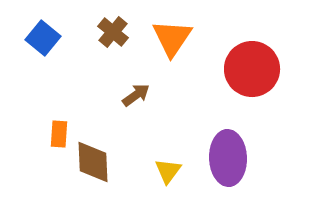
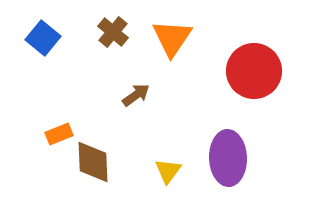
red circle: moved 2 px right, 2 px down
orange rectangle: rotated 64 degrees clockwise
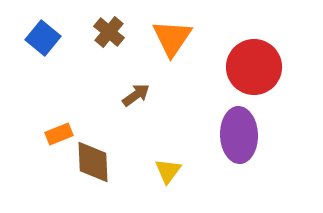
brown cross: moved 4 px left
red circle: moved 4 px up
purple ellipse: moved 11 px right, 23 px up
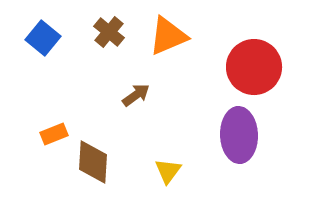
orange triangle: moved 4 px left, 2 px up; rotated 33 degrees clockwise
orange rectangle: moved 5 px left
brown diamond: rotated 6 degrees clockwise
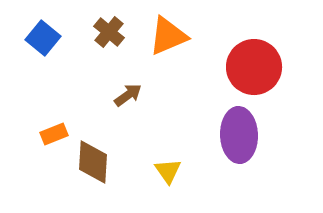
brown arrow: moved 8 px left
yellow triangle: rotated 12 degrees counterclockwise
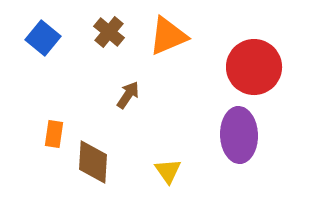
brown arrow: rotated 20 degrees counterclockwise
orange rectangle: rotated 60 degrees counterclockwise
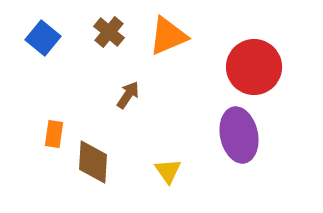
purple ellipse: rotated 10 degrees counterclockwise
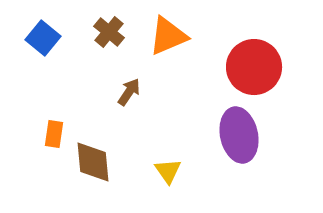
brown arrow: moved 1 px right, 3 px up
brown diamond: rotated 9 degrees counterclockwise
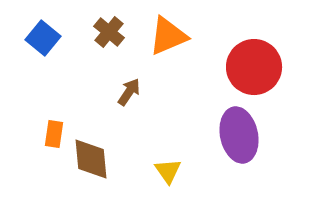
brown diamond: moved 2 px left, 3 px up
